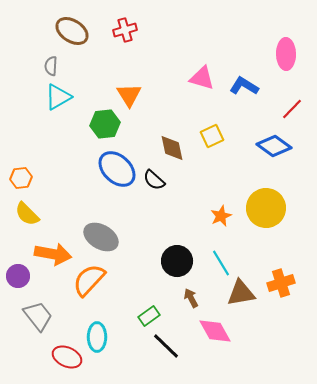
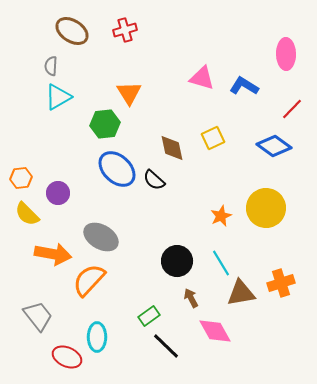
orange triangle: moved 2 px up
yellow square: moved 1 px right, 2 px down
purple circle: moved 40 px right, 83 px up
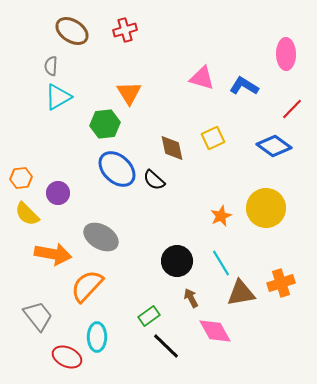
orange semicircle: moved 2 px left, 6 px down
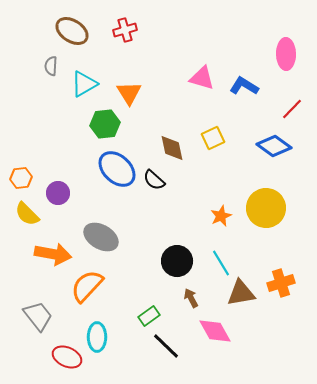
cyan triangle: moved 26 px right, 13 px up
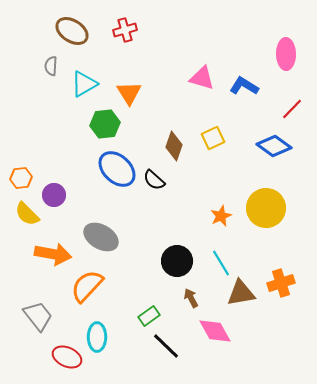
brown diamond: moved 2 px right, 2 px up; rotated 32 degrees clockwise
purple circle: moved 4 px left, 2 px down
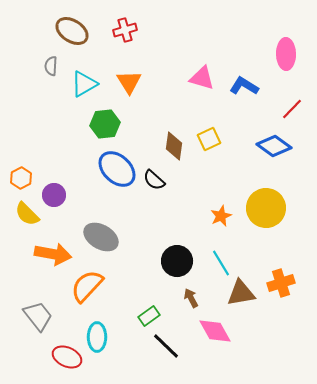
orange triangle: moved 11 px up
yellow square: moved 4 px left, 1 px down
brown diamond: rotated 12 degrees counterclockwise
orange hexagon: rotated 20 degrees counterclockwise
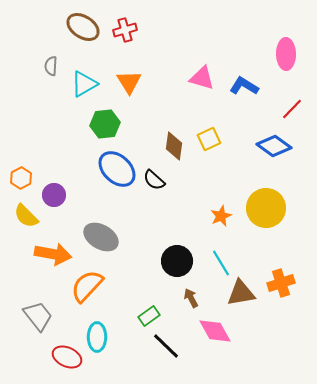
brown ellipse: moved 11 px right, 4 px up
yellow semicircle: moved 1 px left, 2 px down
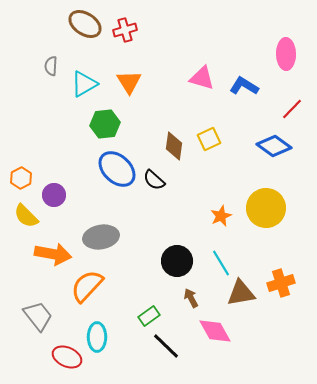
brown ellipse: moved 2 px right, 3 px up
gray ellipse: rotated 40 degrees counterclockwise
